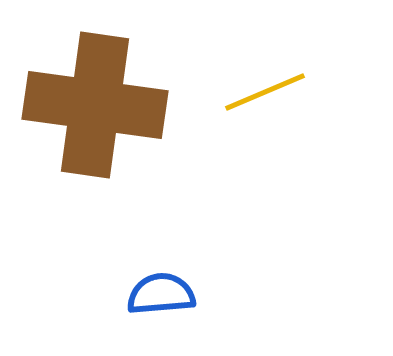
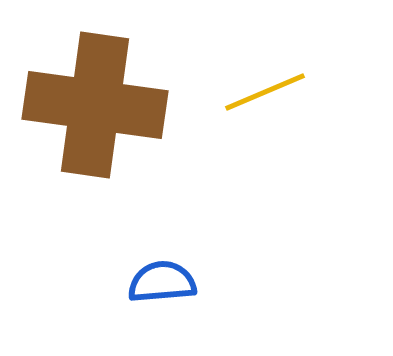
blue semicircle: moved 1 px right, 12 px up
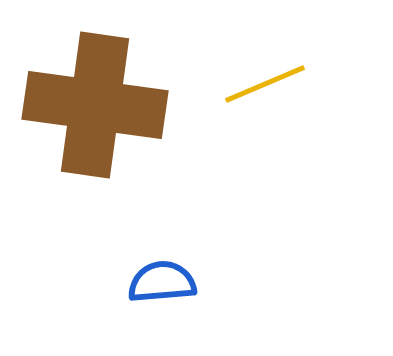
yellow line: moved 8 px up
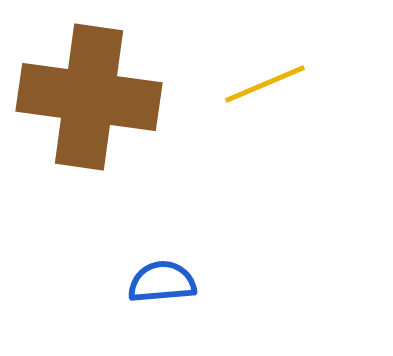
brown cross: moved 6 px left, 8 px up
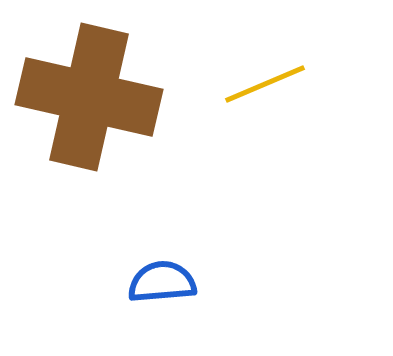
brown cross: rotated 5 degrees clockwise
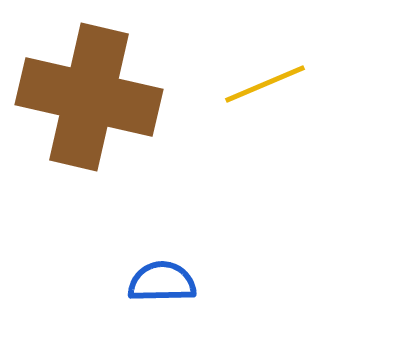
blue semicircle: rotated 4 degrees clockwise
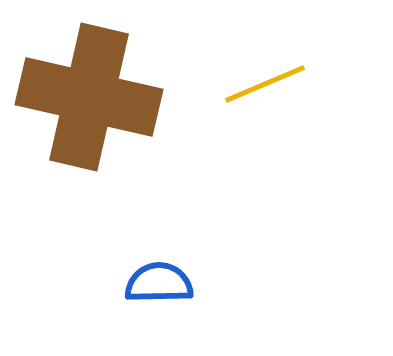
blue semicircle: moved 3 px left, 1 px down
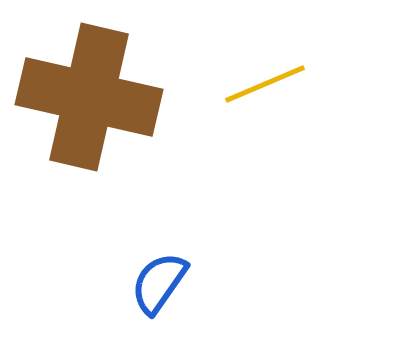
blue semicircle: rotated 54 degrees counterclockwise
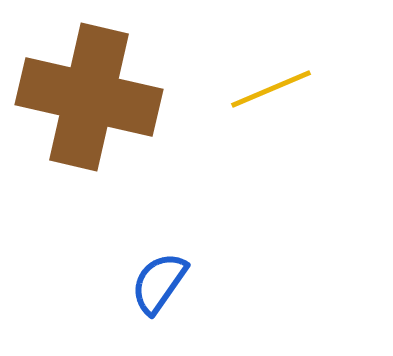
yellow line: moved 6 px right, 5 px down
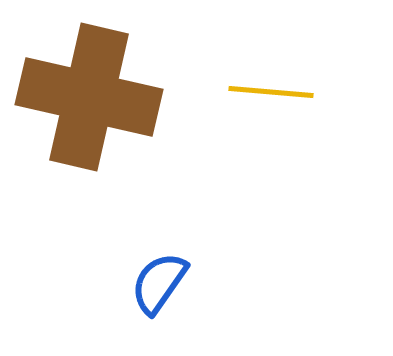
yellow line: moved 3 px down; rotated 28 degrees clockwise
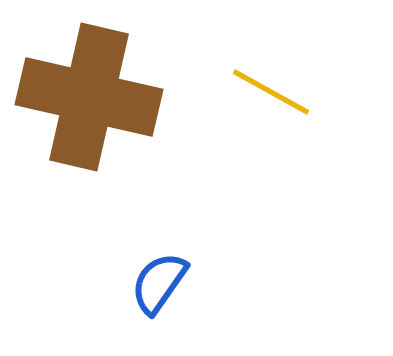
yellow line: rotated 24 degrees clockwise
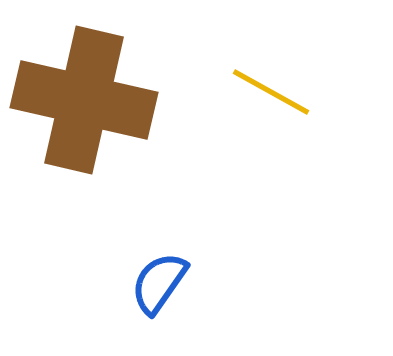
brown cross: moved 5 px left, 3 px down
